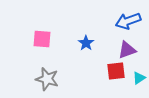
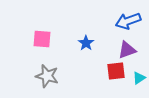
gray star: moved 3 px up
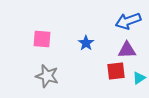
purple triangle: rotated 18 degrees clockwise
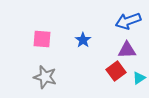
blue star: moved 3 px left, 3 px up
red square: rotated 30 degrees counterclockwise
gray star: moved 2 px left, 1 px down
